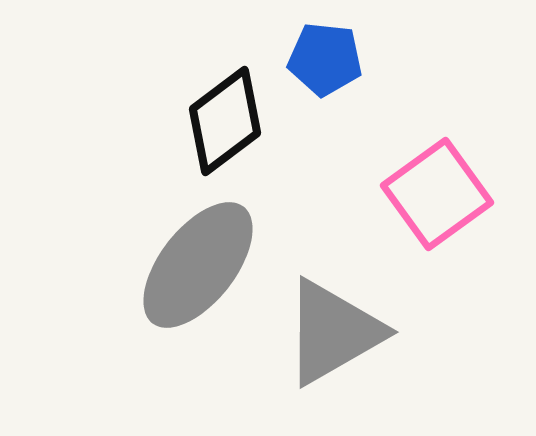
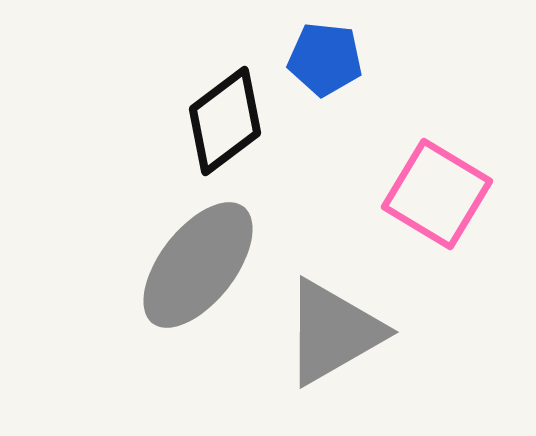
pink square: rotated 23 degrees counterclockwise
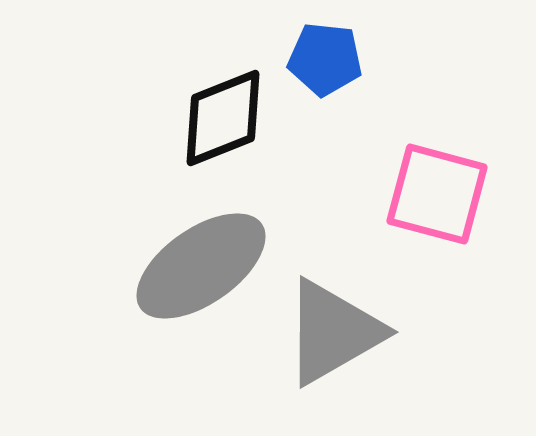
black diamond: moved 2 px left, 3 px up; rotated 15 degrees clockwise
pink square: rotated 16 degrees counterclockwise
gray ellipse: moved 3 px right, 1 px down; rotated 17 degrees clockwise
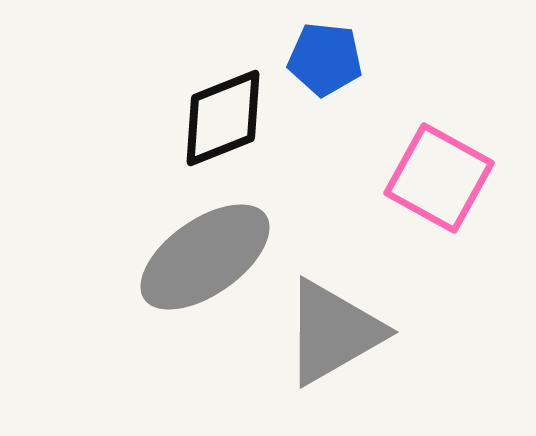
pink square: moved 2 px right, 16 px up; rotated 14 degrees clockwise
gray ellipse: moved 4 px right, 9 px up
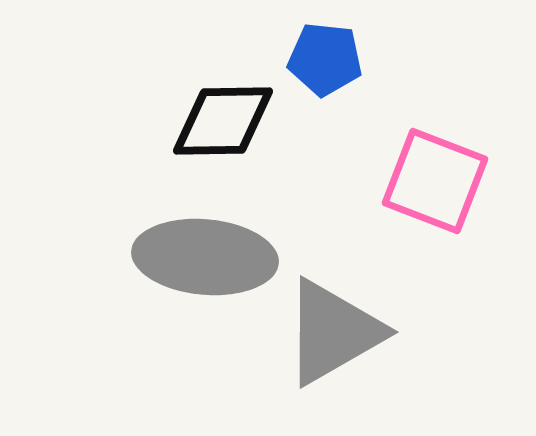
black diamond: moved 3 px down; rotated 21 degrees clockwise
pink square: moved 4 px left, 3 px down; rotated 8 degrees counterclockwise
gray ellipse: rotated 40 degrees clockwise
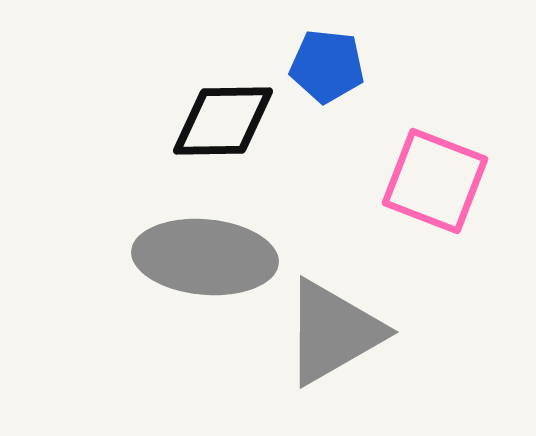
blue pentagon: moved 2 px right, 7 px down
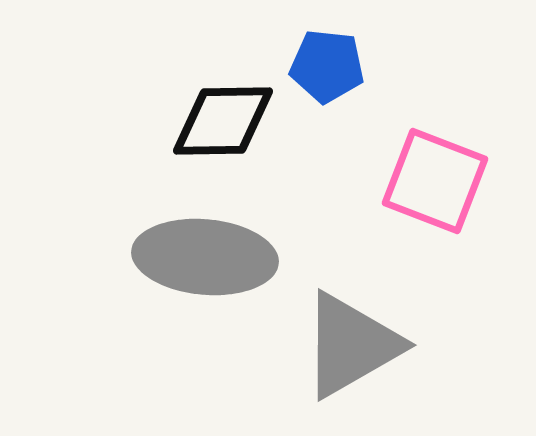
gray triangle: moved 18 px right, 13 px down
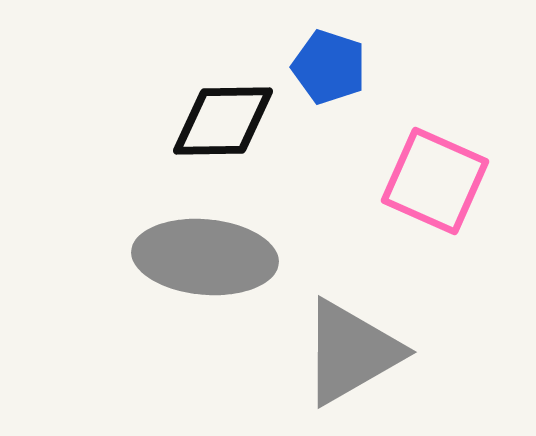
blue pentagon: moved 2 px right, 1 px down; rotated 12 degrees clockwise
pink square: rotated 3 degrees clockwise
gray triangle: moved 7 px down
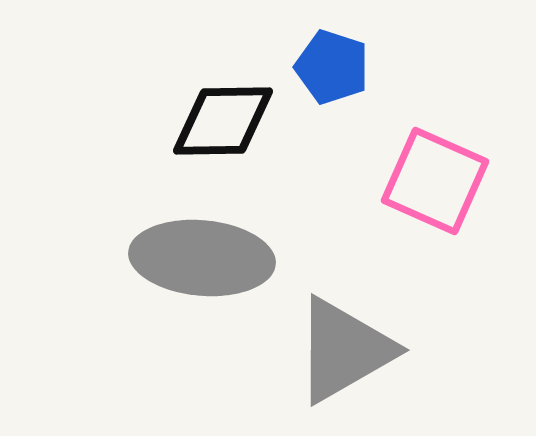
blue pentagon: moved 3 px right
gray ellipse: moved 3 px left, 1 px down
gray triangle: moved 7 px left, 2 px up
